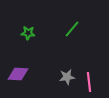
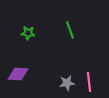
green line: moved 2 px left, 1 px down; rotated 60 degrees counterclockwise
gray star: moved 6 px down
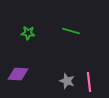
green line: moved 1 px right, 1 px down; rotated 54 degrees counterclockwise
gray star: moved 2 px up; rotated 28 degrees clockwise
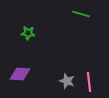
green line: moved 10 px right, 17 px up
purple diamond: moved 2 px right
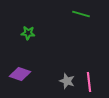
purple diamond: rotated 15 degrees clockwise
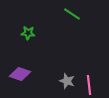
green line: moved 9 px left; rotated 18 degrees clockwise
pink line: moved 3 px down
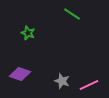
green star: rotated 16 degrees clockwise
gray star: moved 5 px left
pink line: rotated 72 degrees clockwise
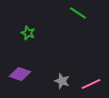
green line: moved 6 px right, 1 px up
pink line: moved 2 px right, 1 px up
